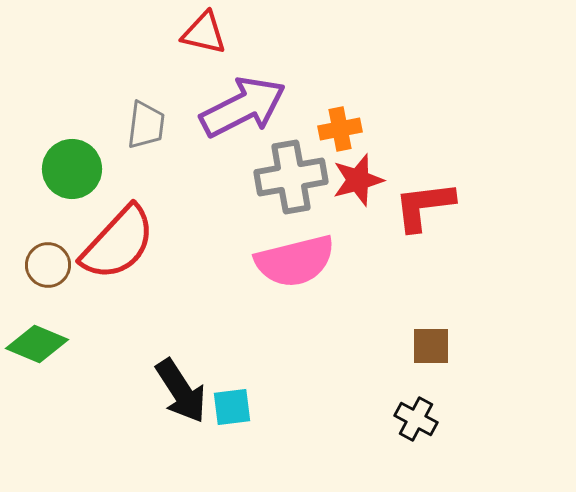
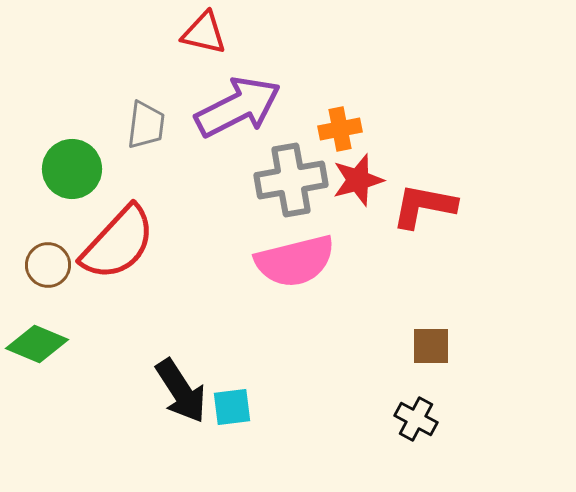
purple arrow: moved 5 px left
gray cross: moved 3 px down
red L-shape: rotated 18 degrees clockwise
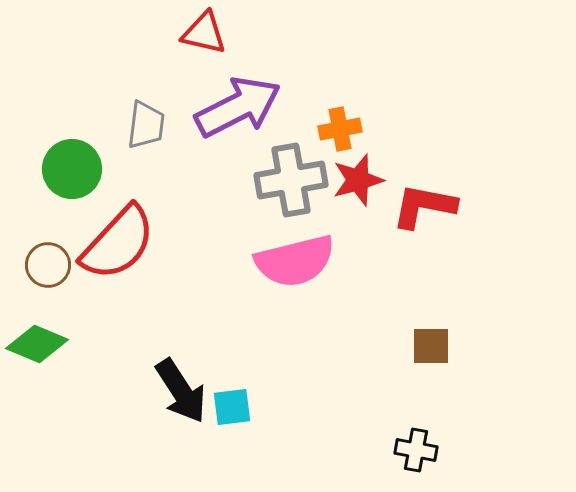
black cross: moved 31 px down; rotated 18 degrees counterclockwise
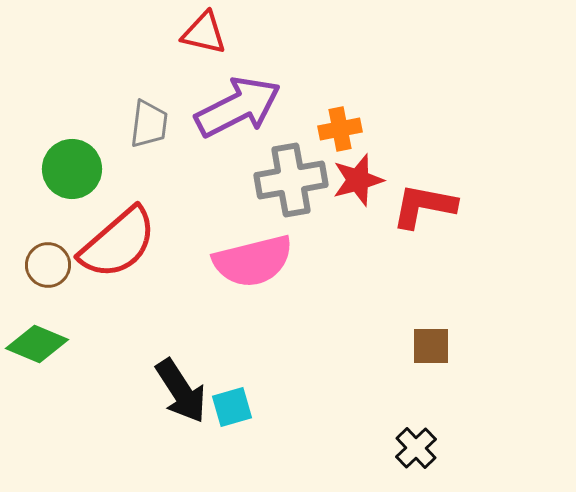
gray trapezoid: moved 3 px right, 1 px up
red semicircle: rotated 6 degrees clockwise
pink semicircle: moved 42 px left
cyan square: rotated 9 degrees counterclockwise
black cross: moved 2 px up; rotated 36 degrees clockwise
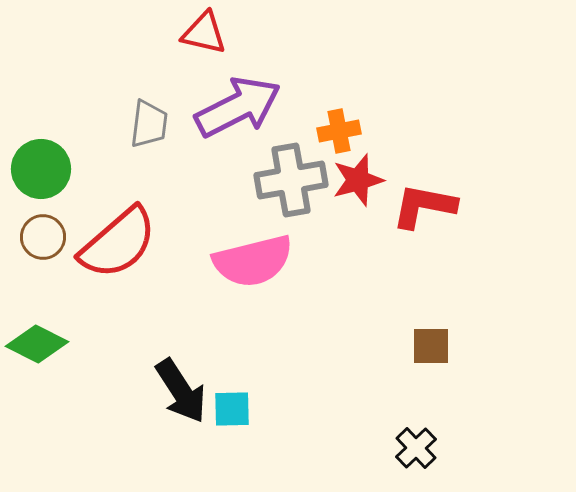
orange cross: moved 1 px left, 2 px down
green circle: moved 31 px left
brown circle: moved 5 px left, 28 px up
green diamond: rotated 4 degrees clockwise
cyan square: moved 2 px down; rotated 15 degrees clockwise
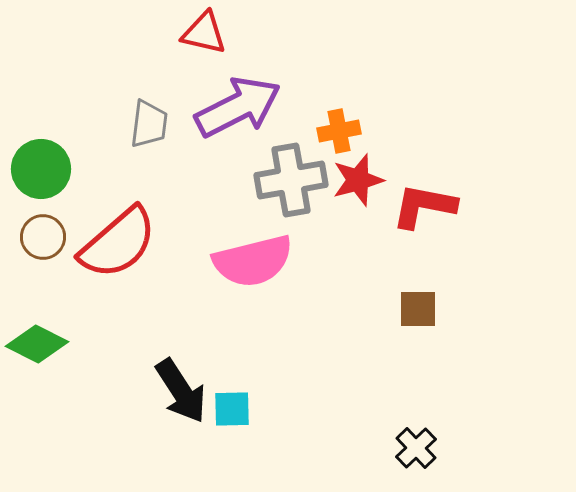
brown square: moved 13 px left, 37 px up
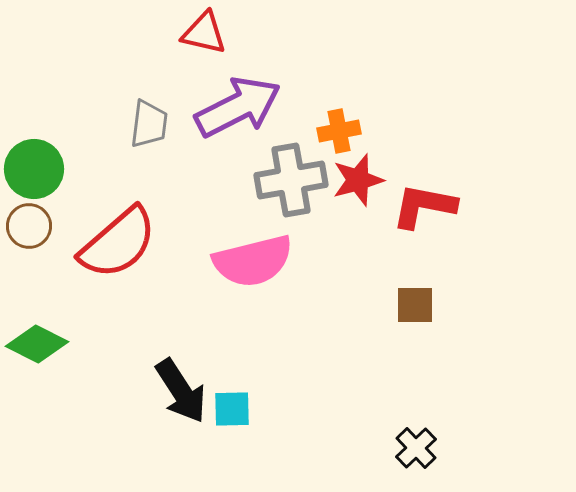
green circle: moved 7 px left
brown circle: moved 14 px left, 11 px up
brown square: moved 3 px left, 4 px up
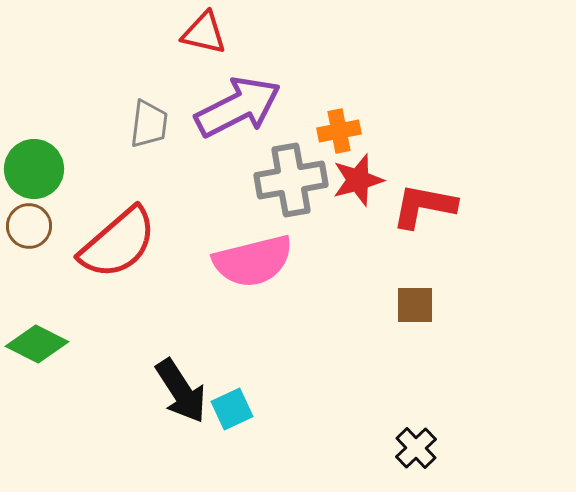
cyan square: rotated 24 degrees counterclockwise
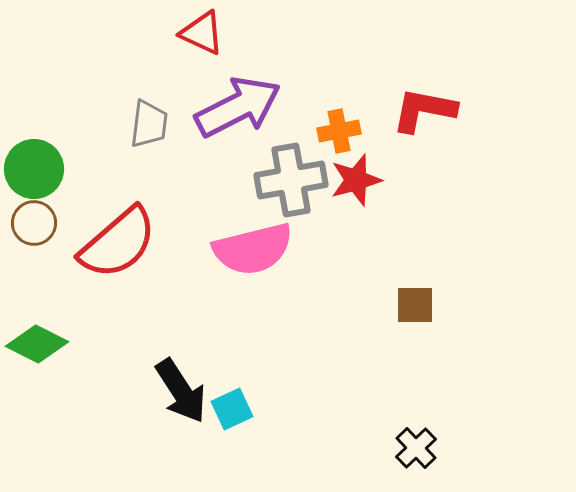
red triangle: moved 2 px left; rotated 12 degrees clockwise
red star: moved 2 px left
red L-shape: moved 96 px up
brown circle: moved 5 px right, 3 px up
pink semicircle: moved 12 px up
